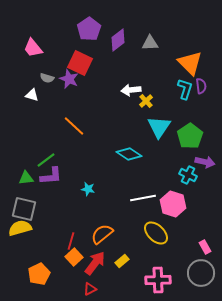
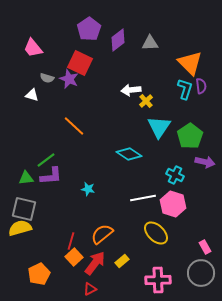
cyan cross: moved 13 px left
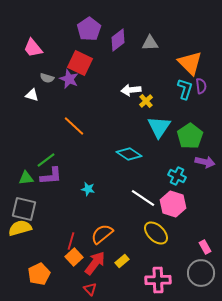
cyan cross: moved 2 px right, 1 px down
white line: rotated 45 degrees clockwise
red triangle: rotated 48 degrees counterclockwise
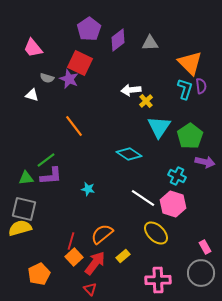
orange line: rotated 10 degrees clockwise
yellow rectangle: moved 1 px right, 5 px up
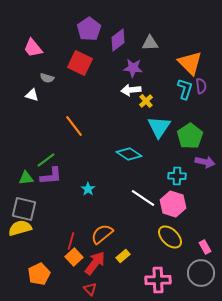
purple star: moved 64 px right, 11 px up; rotated 18 degrees counterclockwise
cyan cross: rotated 24 degrees counterclockwise
cyan star: rotated 24 degrees clockwise
yellow ellipse: moved 14 px right, 4 px down
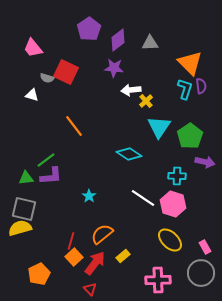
red square: moved 14 px left, 9 px down
purple star: moved 19 px left
cyan star: moved 1 px right, 7 px down
yellow ellipse: moved 3 px down
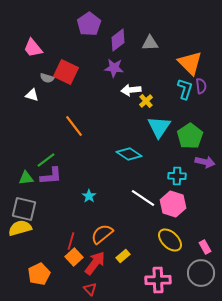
purple pentagon: moved 5 px up
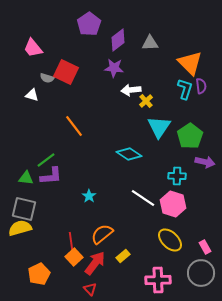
green triangle: rotated 14 degrees clockwise
red line: rotated 24 degrees counterclockwise
